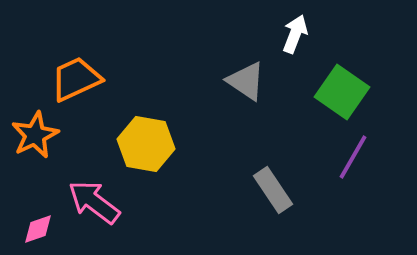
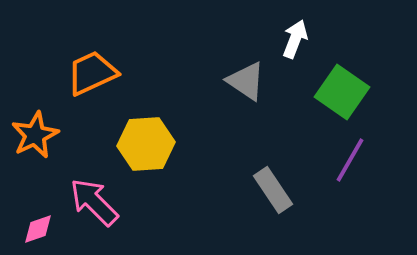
white arrow: moved 5 px down
orange trapezoid: moved 16 px right, 6 px up
yellow hexagon: rotated 14 degrees counterclockwise
purple line: moved 3 px left, 3 px down
pink arrow: rotated 8 degrees clockwise
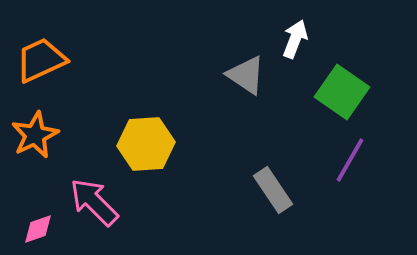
orange trapezoid: moved 51 px left, 13 px up
gray triangle: moved 6 px up
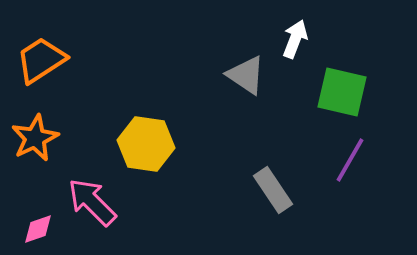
orange trapezoid: rotated 8 degrees counterclockwise
green square: rotated 22 degrees counterclockwise
orange star: moved 3 px down
yellow hexagon: rotated 12 degrees clockwise
pink arrow: moved 2 px left
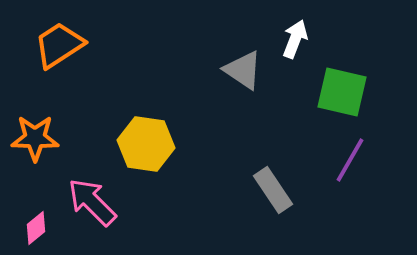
orange trapezoid: moved 18 px right, 15 px up
gray triangle: moved 3 px left, 5 px up
orange star: rotated 27 degrees clockwise
pink diamond: moved 2 px left, 1 px up; rotated 20 degrees counterclockwise
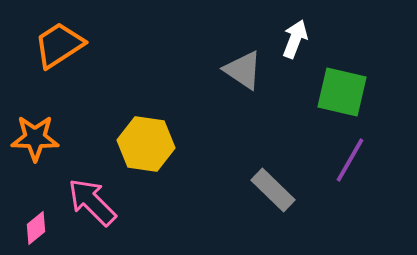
gray rectangle: rotated 12 degrees counterclockwise
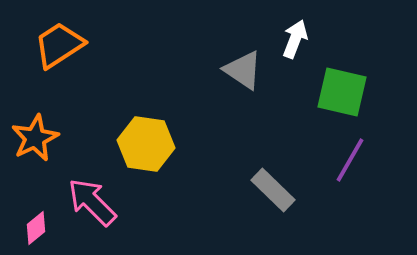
orange star: rotated 27 degrees counterclockwise
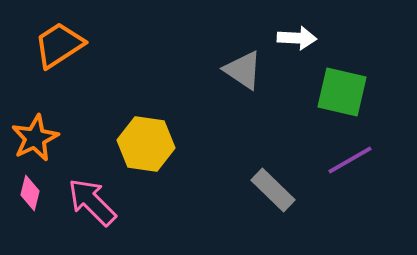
white arrow: moved 2 px right, 1 px up; rotated 72 degrees clockwise
purple line: rotated 30 degrees clockwise
pink diamond: moved 6 px left, 35 px up; rotated 36 degrees counterclockwise
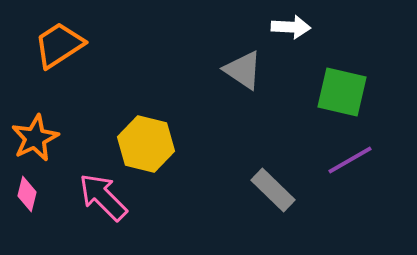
white arrow: moved 6 px left, 11 px up
yellow hexagon: rotated 6 degrees clockwise
pink diamond: moved 3 px left, 1 px down
pink arrow: moved 11 px right, 5 px up
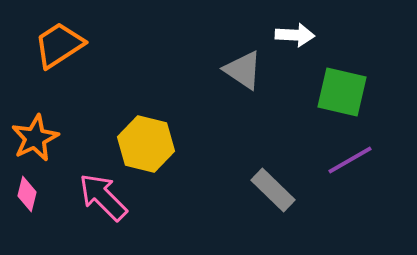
white arrow: moved 4 px right, 8 px down
